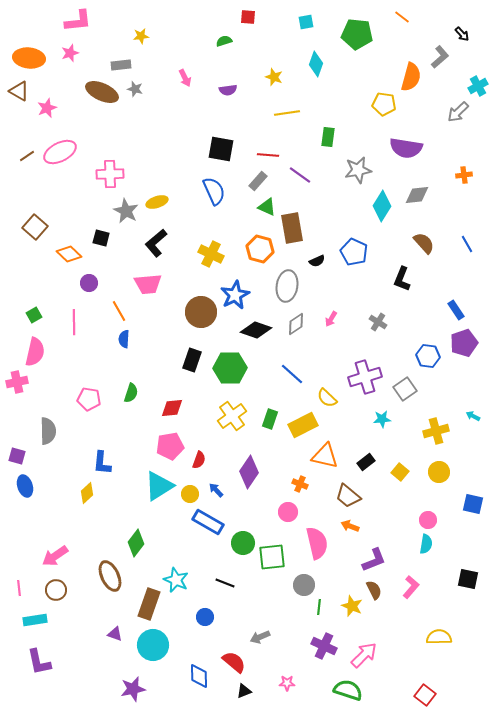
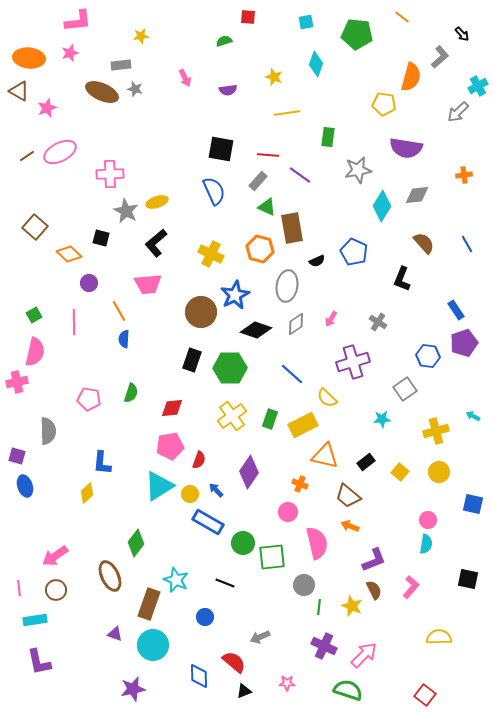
purple cross at (365, 377): moved 12 px left, 15 px up
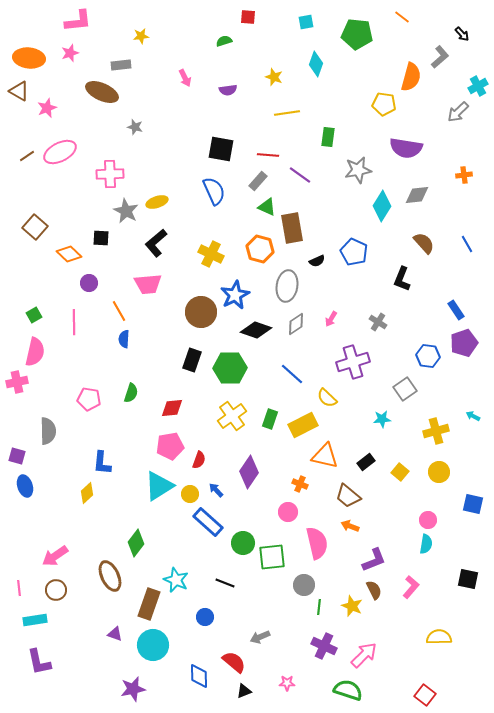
gray star at (135, 89): moved 38 px down
black square at (101, 238): rotated 12 degrees counterclockwise
blue rectangle at (208, 522): rotated 12 degrees clockwise
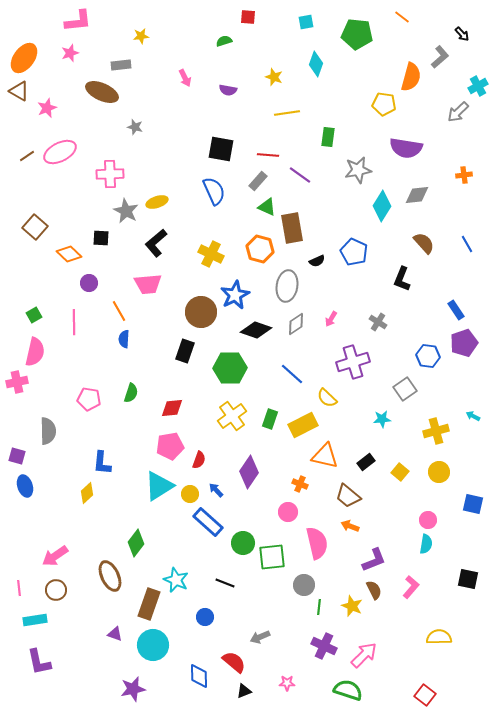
orange ellipse at (29, 58): moved 5 px left; rotated 60 degrees counterclockwise
purple semicircle at (228, 90): rotated 18 degrees clockwise
black rectangle at (192, 360): moved 7 px left, 9 px up
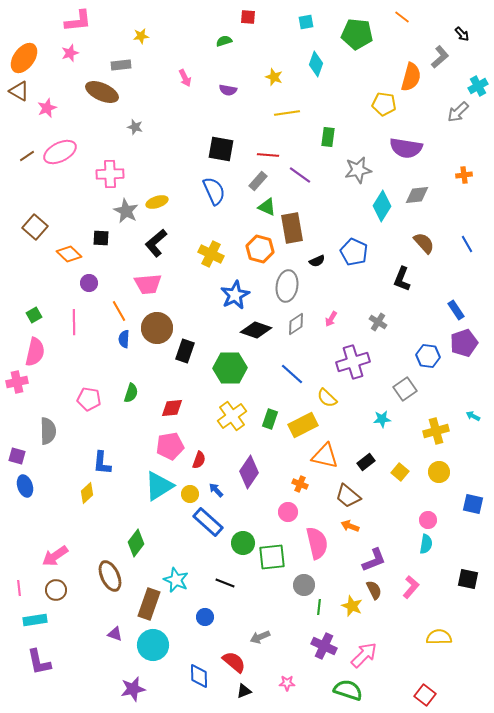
brown circle at (201, 312): moved 44 px left, 16 px down
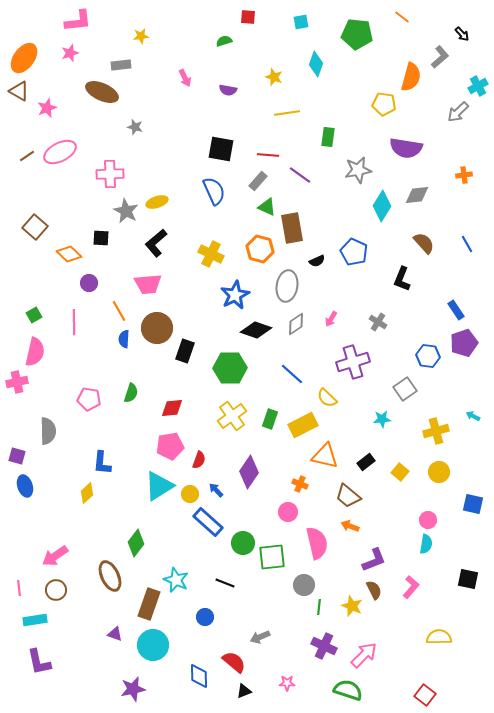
cyan square at (306, 22): moved 5 px left
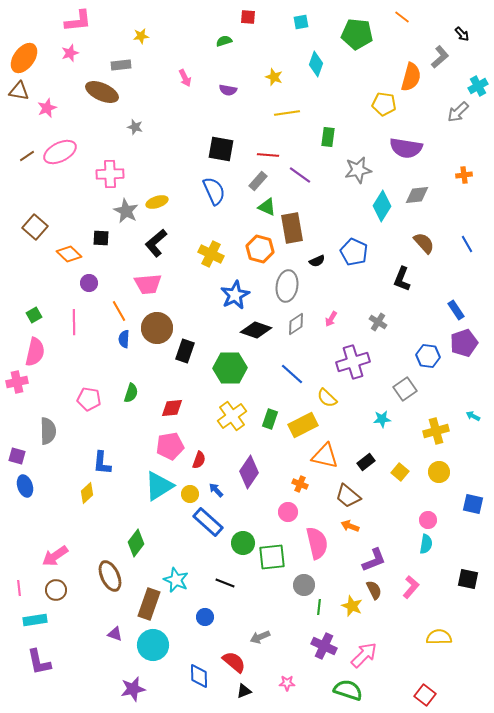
brown triangle at (19, 91): rotated 20 degrees counterclockwise
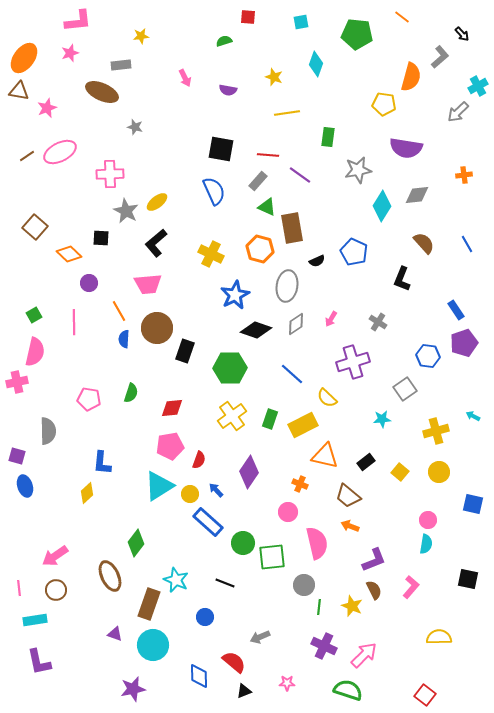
yellow ellipse at (157, 202): rotated 20 degrees counterclockwise
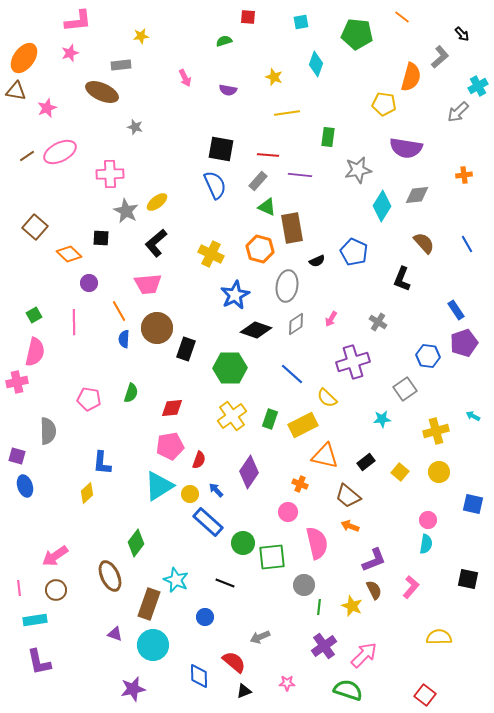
brown triangle at (19, 91): moved 3 px left
purple line at (300, 175): rotated 30 degrees counterclockwise
blue semicircle at (214, 191): moved 1 px right, 6 px up
black rectangle at (185, 351): moved 1 px right, 2 px up
purple cross at (324, 646): rotated 30 degrees clockwise
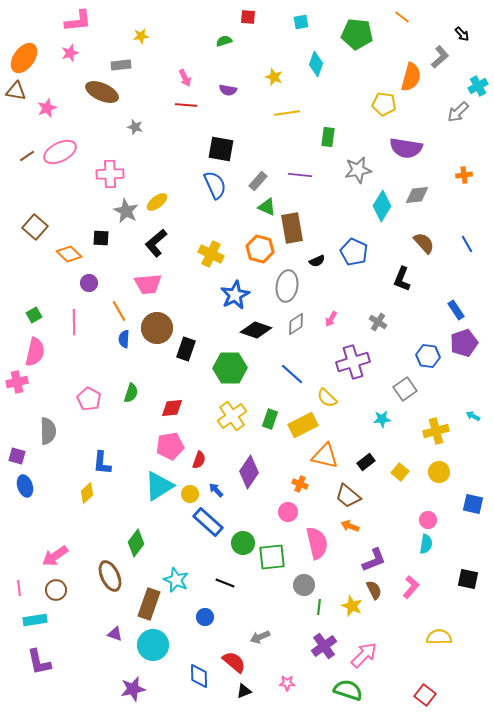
red line at (268, 155): moved 82 px left, 50 px up
pink pentagon at (89, 399): rotated 20 degrees clockwise
